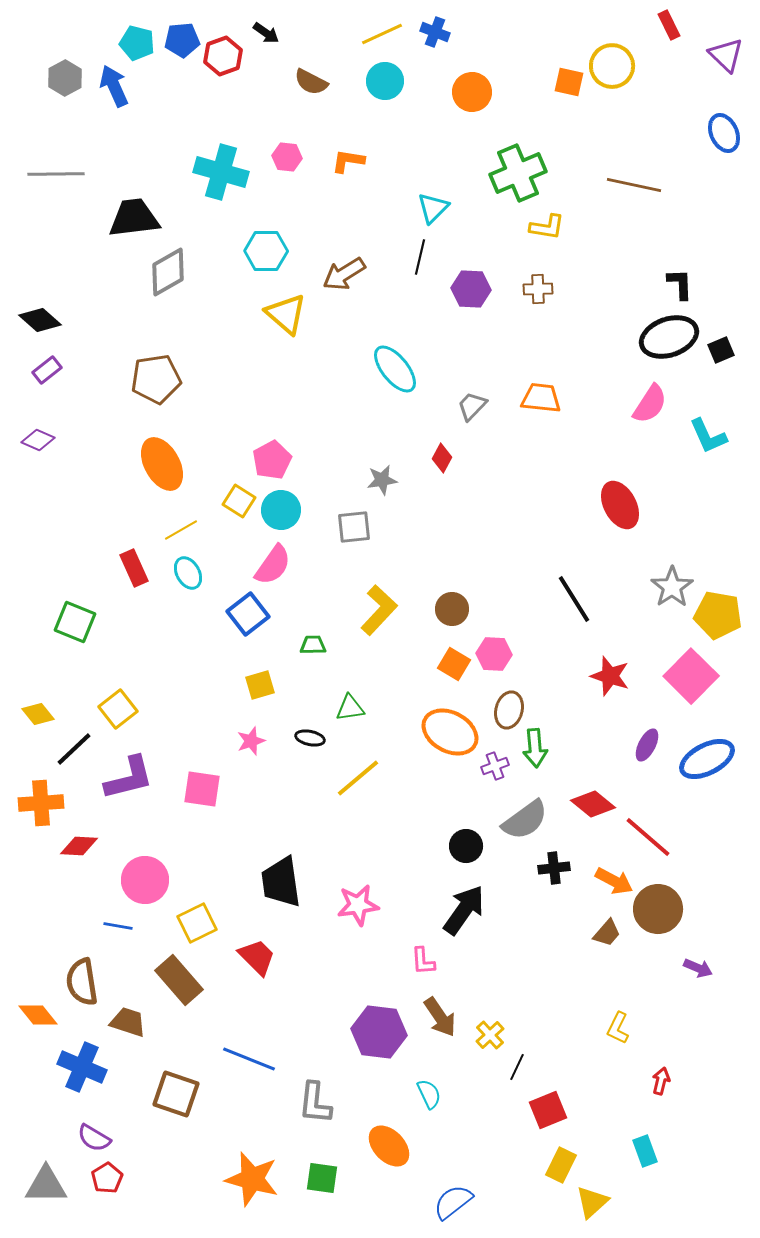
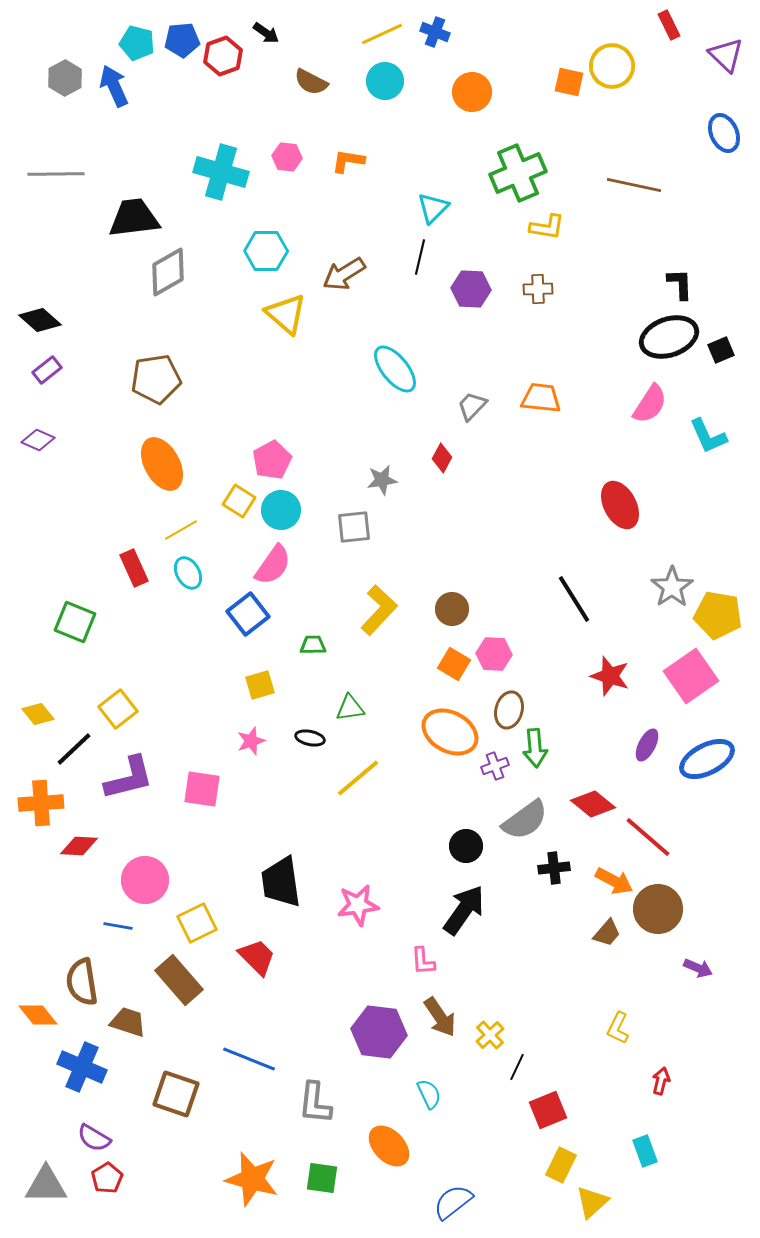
pink square at (691, 676): rotated 10 degrees clockwise
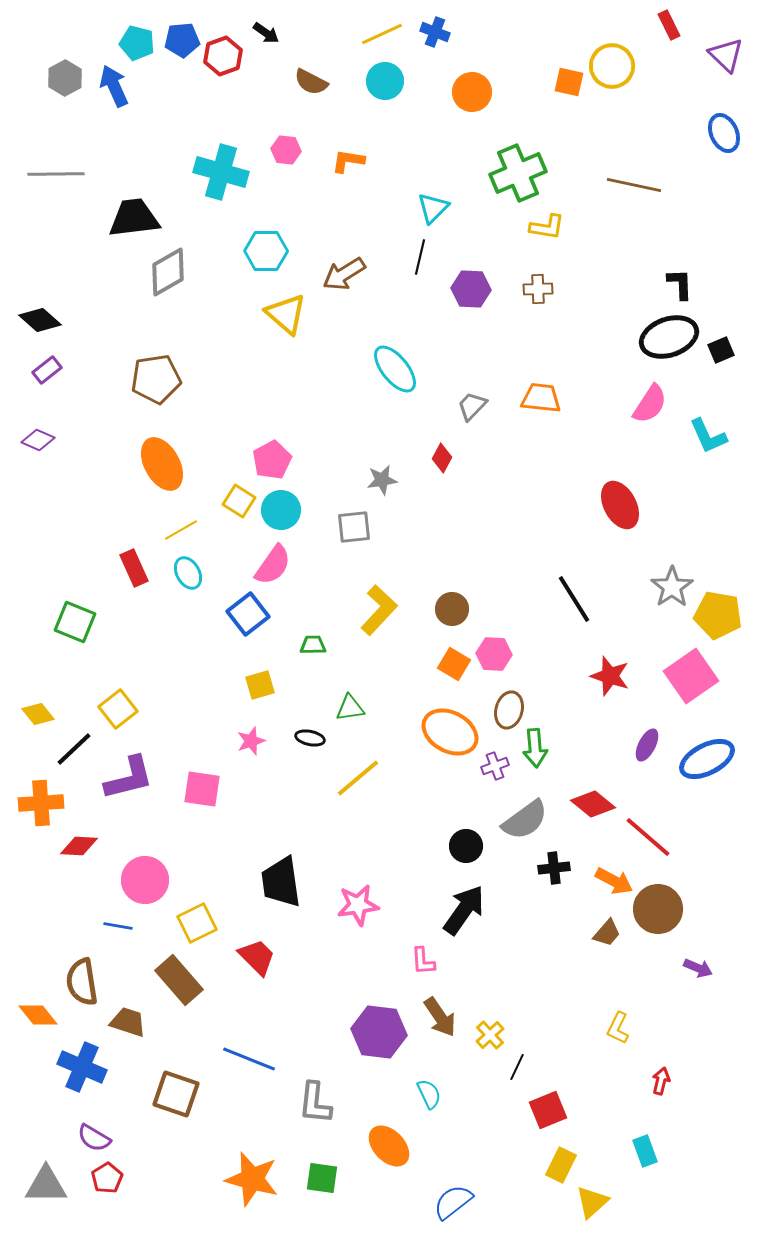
pink hexagon at (287, 157): moved 1 px left, 7 px up
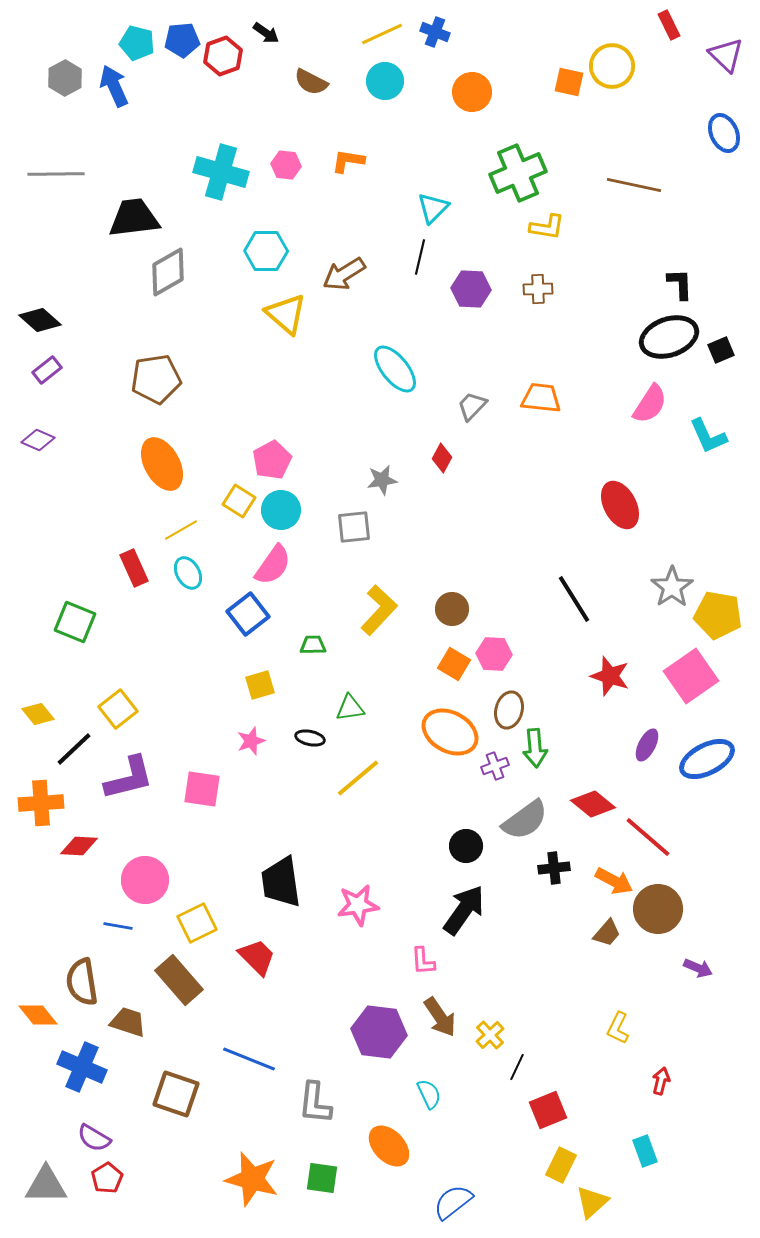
pink hexagon at (286, 150): moved 15 px down
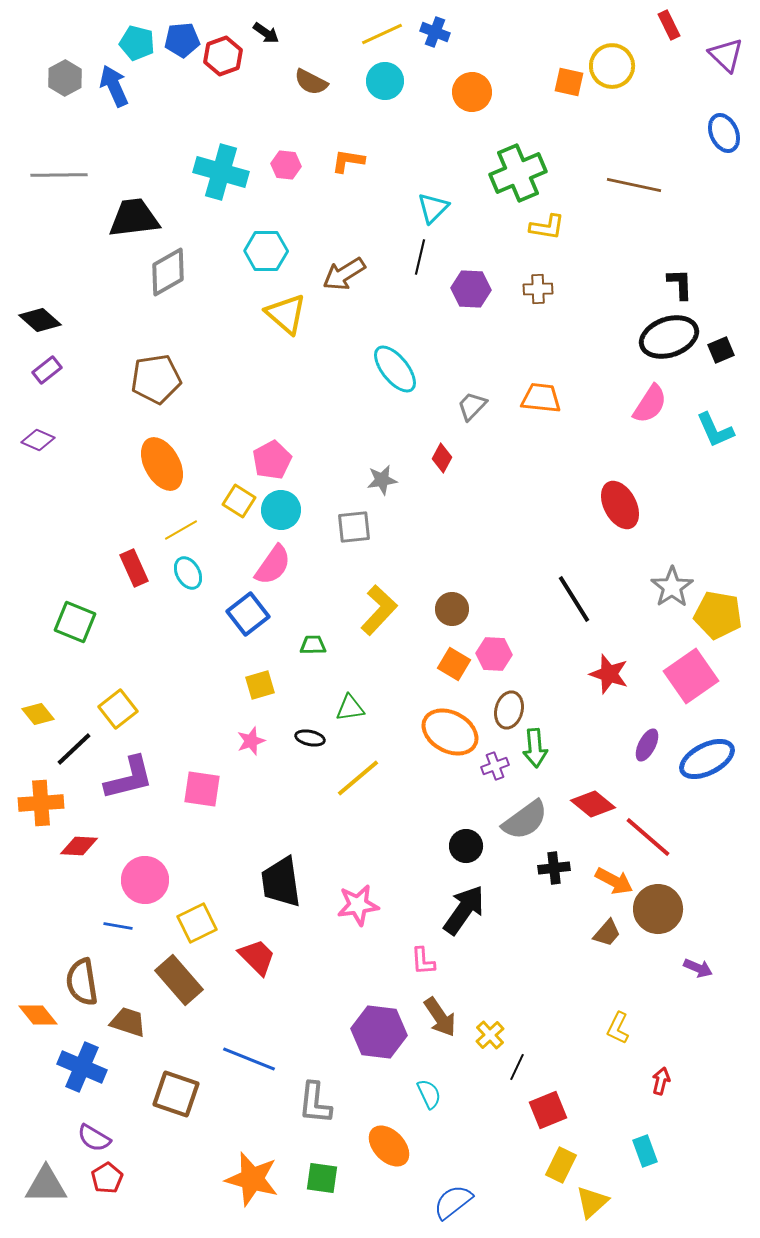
gray line at (56, 174): moved 3 px right, 1 px down
cyan L-shape at (708, 436): moved 7 px right, 6 px up
red star at (610, 676): moved 1 px left, 2 px up
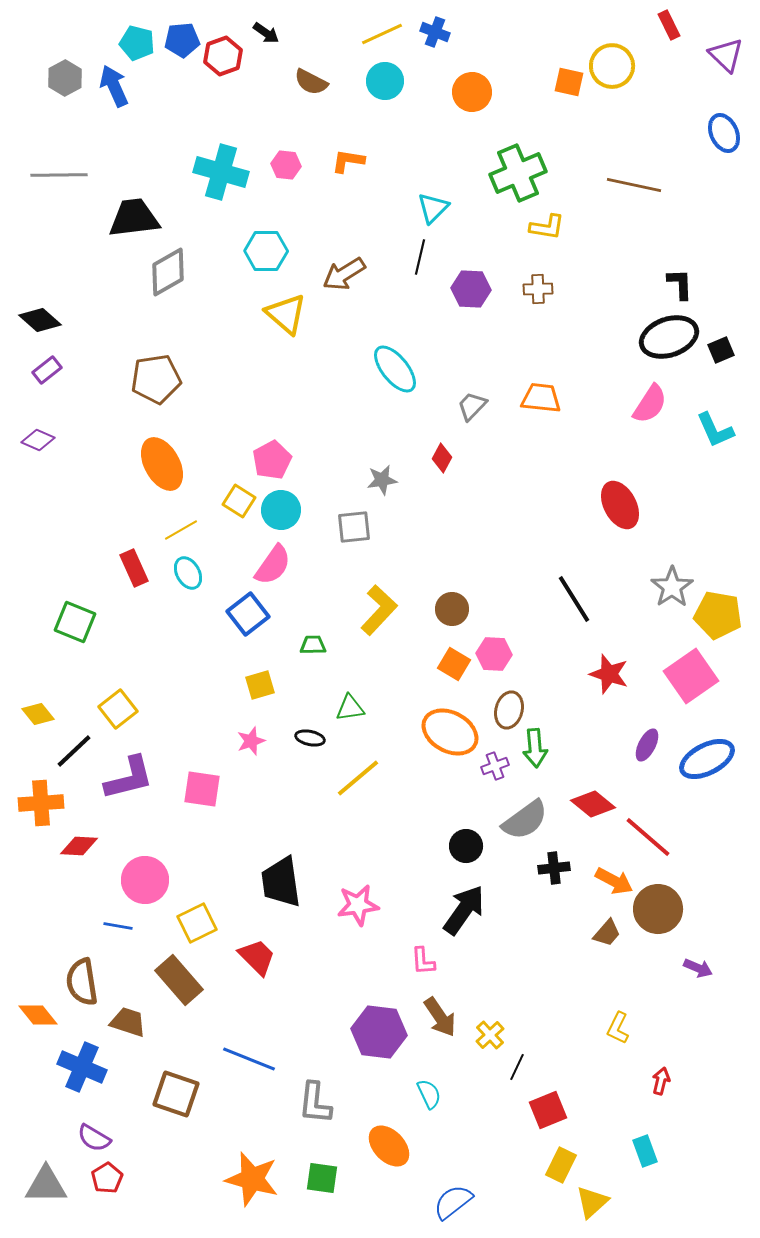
black line at (74, 749): moved 2 px down
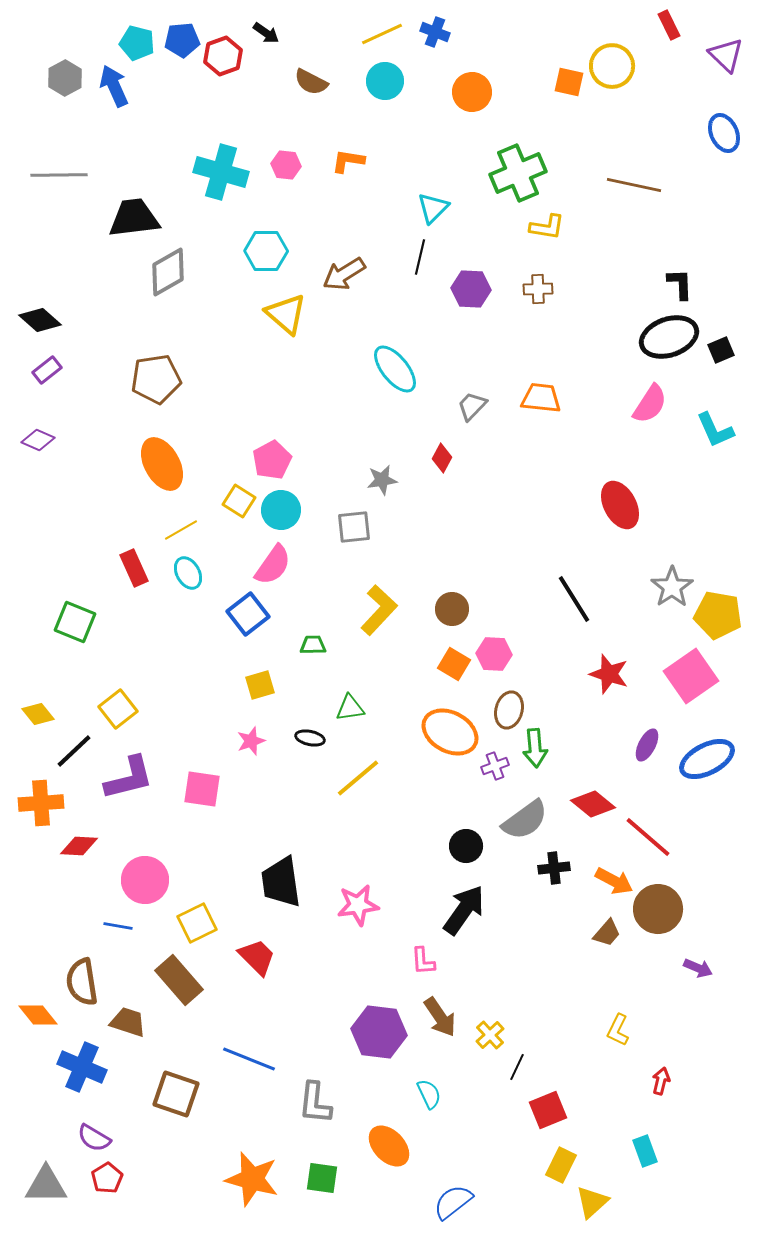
yellow L-shape at (618, 1028): moved 2 px down
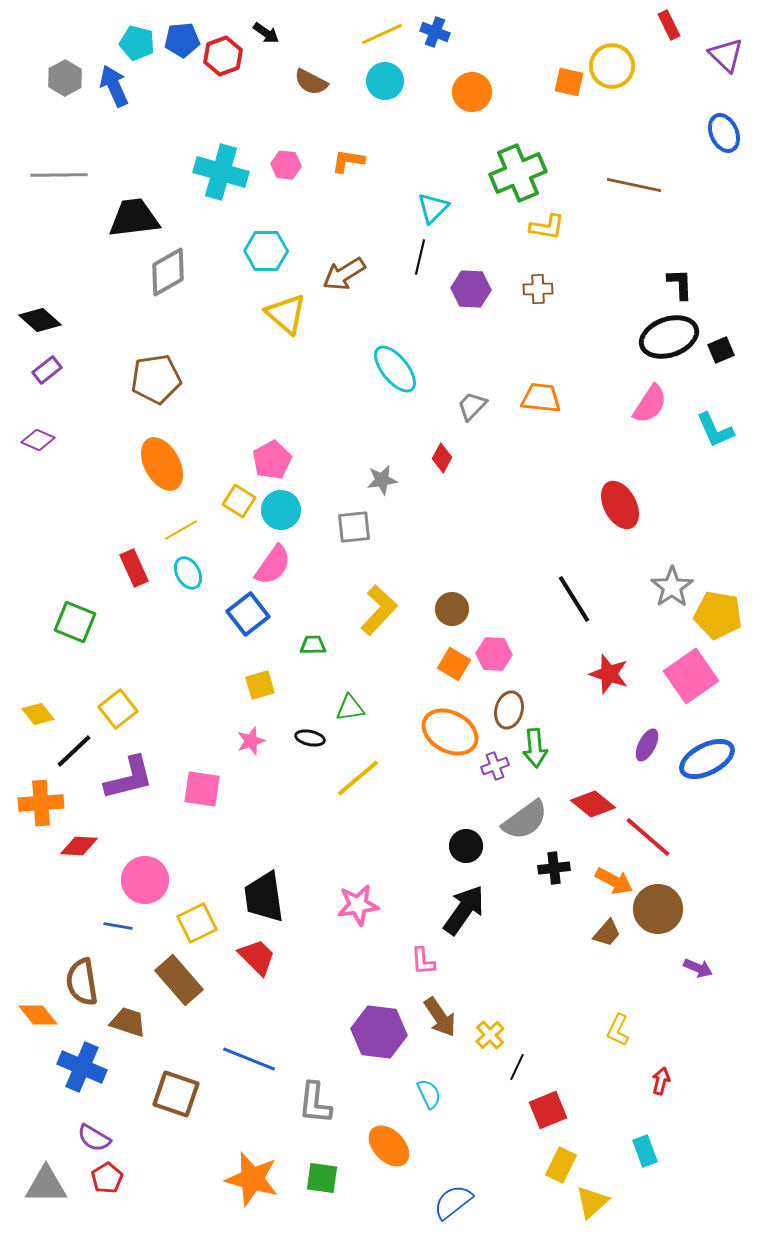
black trapezoid at (281, 882): moved 17 px left, 15 px down
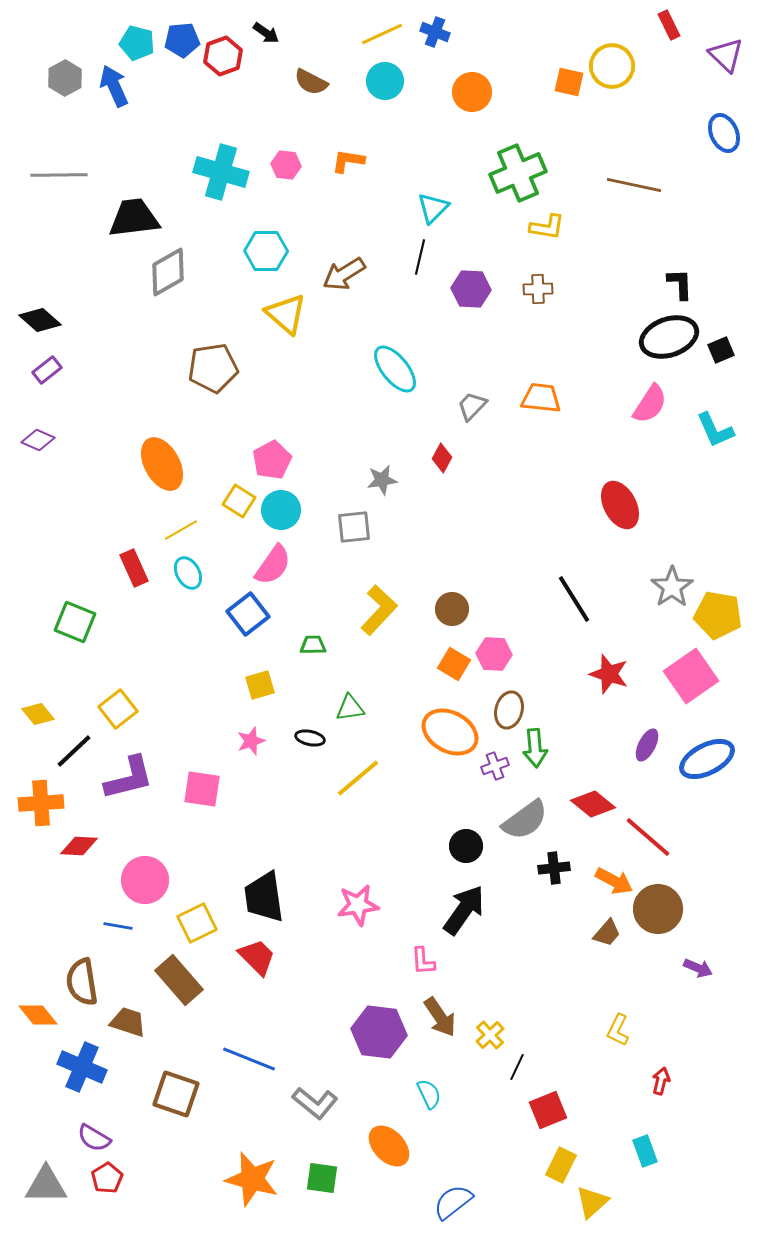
brown pentagon at (156, 379): moved 57 px right, 11 px up
gray L-shape at (315, 1103): rotated 57 degrees counterclockwise
